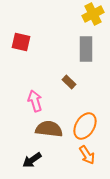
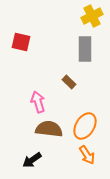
yellow cross: moved 1 px left, 2 px down
gray rectangle: moved 1 px left
pink arrow: moved 3 px right, 1 px down
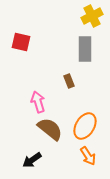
brown rectangle: moved 1 px up; rotated 24 degrees clockwise
brown semicircle: moved 1 px right; rotated 32 degrees clockwise
orange arrow: moved 1 px right, 1 px down
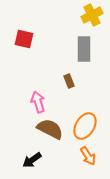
yellow cross: moved 1 px up
red square: moved 3 px right, 3 px up
gray rectangle: moved 1 px left
brown semicircle: rotated 12 degrees counterclockwise
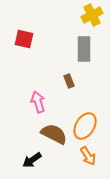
brown semicircle: moved 4 px right, 5 px down
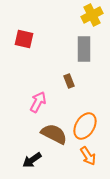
pink arrow: rotated 45 degrees clockwise
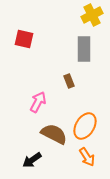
orange arrow: moved 1 px left, 1 px down
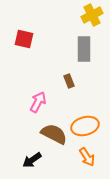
orange ellipse: rotated 44 degrees clockwise
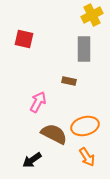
brown rectangle: rotated 56 degrees counterclockwise
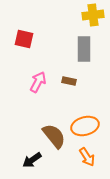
yellow cross: moved 1 px right; rotated 20 degrees clockwise
pink arrow: moved 20 px up
brown semicircle: moved 2 px down; rotated 24 degrees clockwise
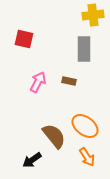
orange ellipse: rotated 52 degrees clockwise
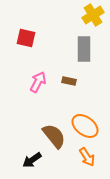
yellow cross: rotated 25 degrees counterclockwise
red square: moved 2 px right, 1 px up
